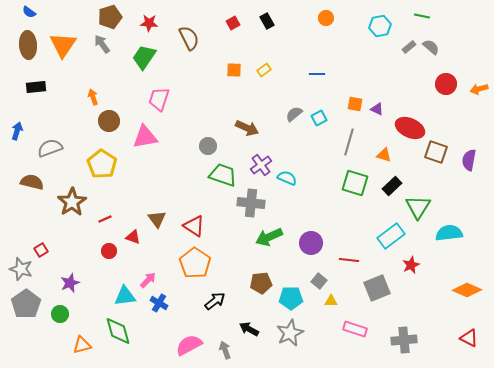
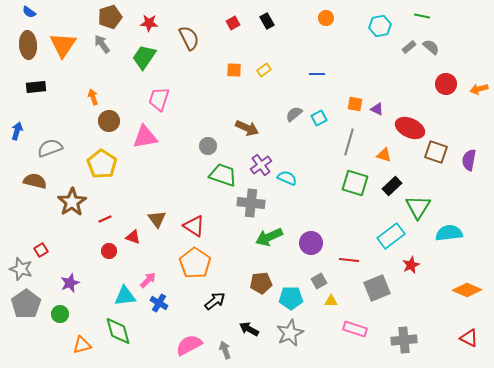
brown semicircle at (32, 182): moved 3 px right, 1 px up
gray square at (319, 281): rotated 21 degrees clockwise
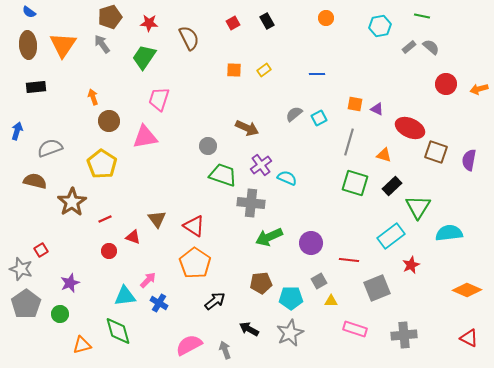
gray cross at (404, 340): moved 5 px up
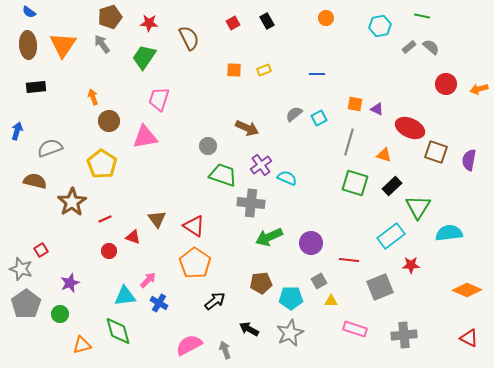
yellow rectangle at (264, 70): rotated 16 degrees clockwise
red star at (411, 265): rotated 24 degrees clockwise
gray square at (377, 288): moved 3 px right, 1 px up
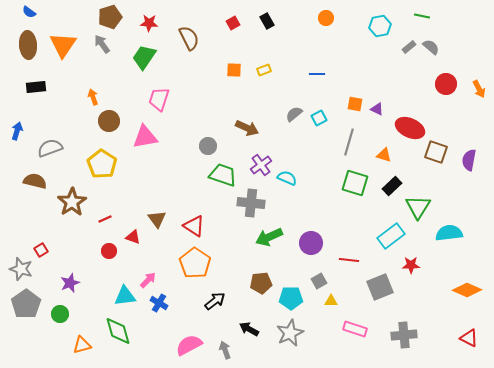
orange arrow at (479, 89): rotated 102 degrees counterclockwise
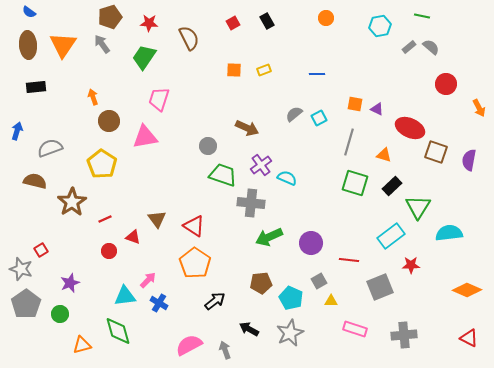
orange arrow at (479, 89): moved 19 px down
cyan pentagon at (291, 298): rotated 25 degrees clockwise
